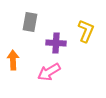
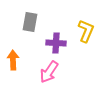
pink arrow: rotated 25 degrees counterclockwise
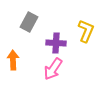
gray rectangle: moved 1 px left; rotated 18 degrees clockwise
pink arrow: moved 4 px right, 3 px up
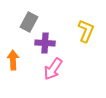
purple cross: moved 11 px left
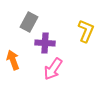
orange arrow: rotated 18 degrees counterclockwise
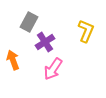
purple cross: moved 1 px up; rotated 36 degrees counterclockwise
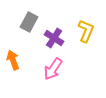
purple cross: moved 9 px right, 4 px up; rotated 24 degrees counterclockwise
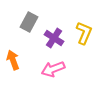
yellow L-shape: moved 2 px left, 2 px down
pink arrow: rotated 35 degrees clockwise
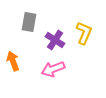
gray rectangle: rotated 18 degrees counterclockwise
purple cross: moved 1 px right, 2 px down
orange arrow: moved 1 px down
